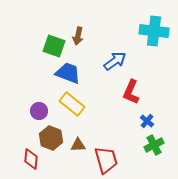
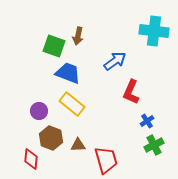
blue cross: rotated 16 degrees clockwise
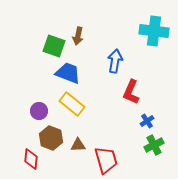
blue arrow: rotated 45 degrees counterclockwise
